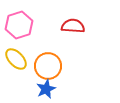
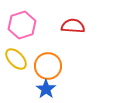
pink hexagon: moved 3 px right
blue star: rotated 12 degrees counterclockwise
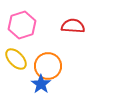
blue star: moved 5 px left, 5 px up
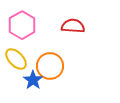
pink hexagon: rotated 12 degrees counterclockwise
orange circle: moved 2 px right
blue star: moved 8 px left, 4 px up
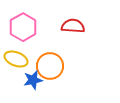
pink hexagon: moved 1 px right, 2 px down
yellow ellipse: rotated 25 degrees counterclockwise
blue star: rotated 24 degrees clockwise
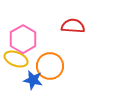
pink hexagon: moved 12 px down
blue star: rotated 24 degrees clockwise
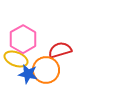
red semicircle: moved 13 px left, 24 px down; rotated 20 degrees counterclockwise
orange circle: moved 4 px left, 4 px down
blue star: moved 5 px left, 6 px up
